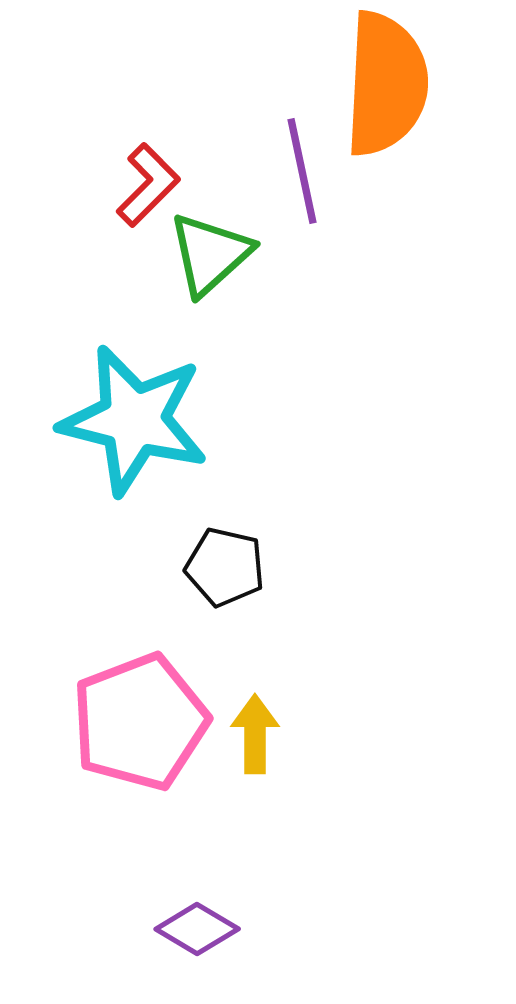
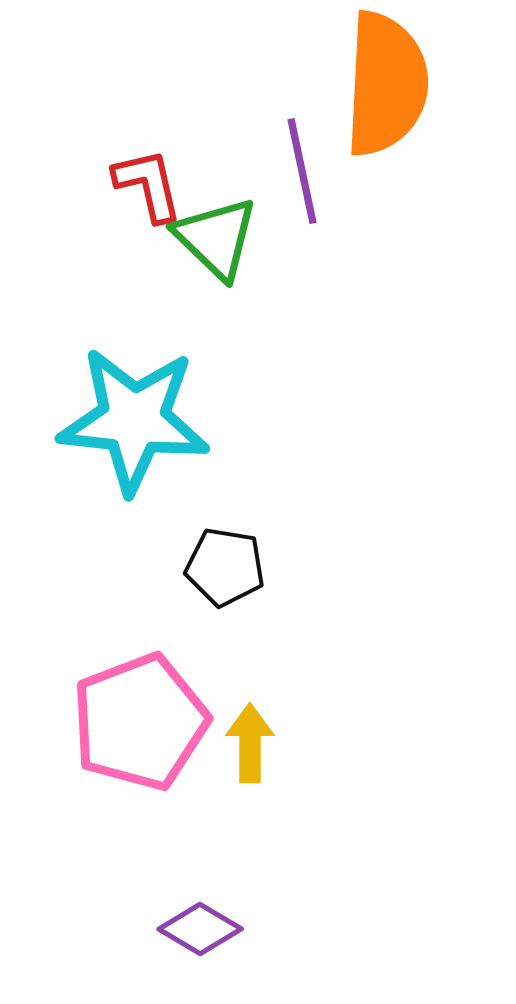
red L-shape: rotated 58 degrees counterclockwise
green triangle: moved 6 px right, 16 px up; rotated 34 degrees counterclockwise
cyan star: rotated 8 degrees counterclockwise
black pentagon: rotated 4 degrees counterclockwise
yellow arrow: moved 5 px left, 9 px down
purple diamond: moved 3 px right
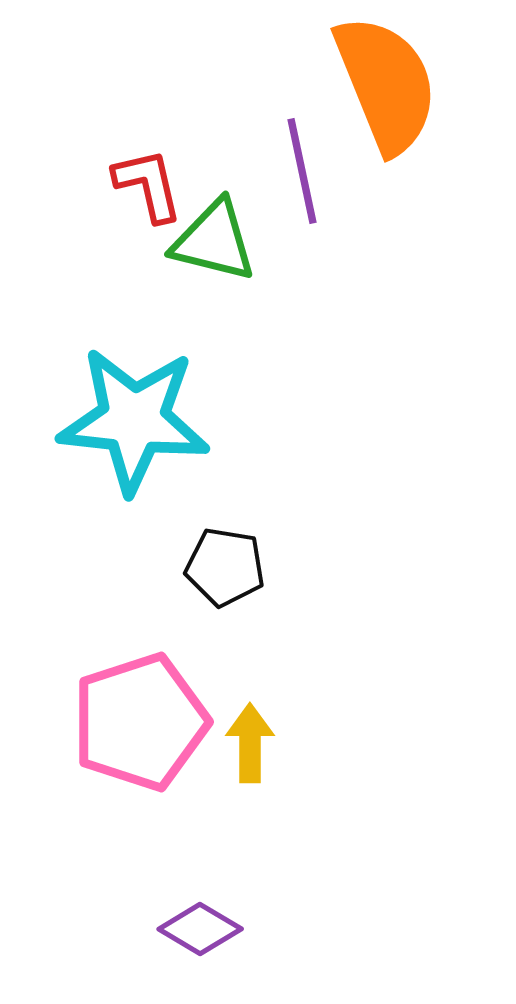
orange semicircle: rotated 25 degrees counterclockwise
green triangle: moved 2 px left, 3 px down; rotated 30 degrees counterclockwise
pink pentagon: rotated 3 degrees clockwise
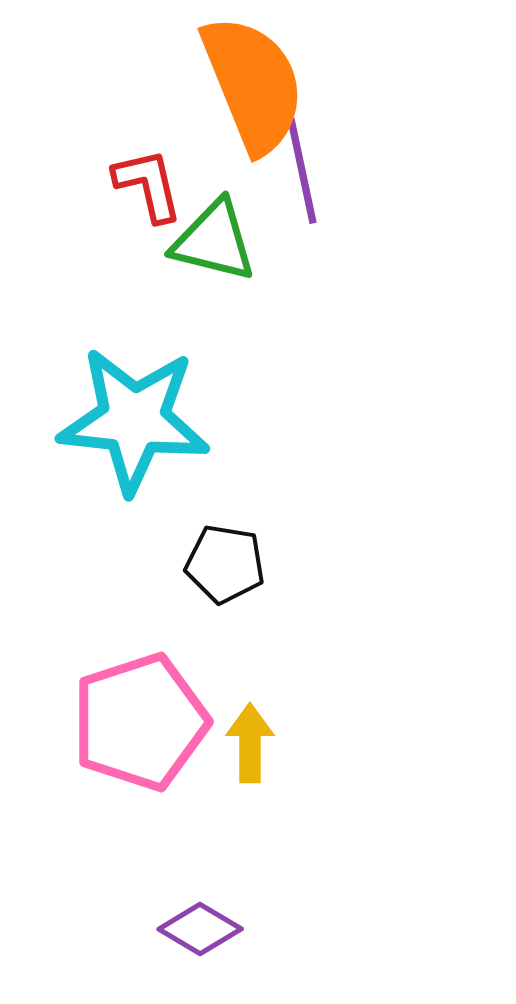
orange semicircle: moved 133 px left
black pentagon: moved 3 px up
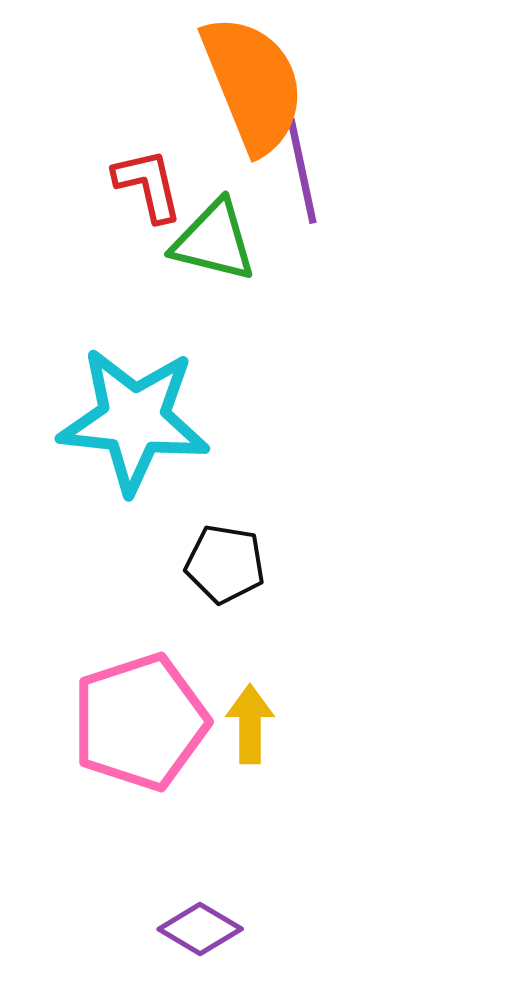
yellow arrow: moved 19 px up
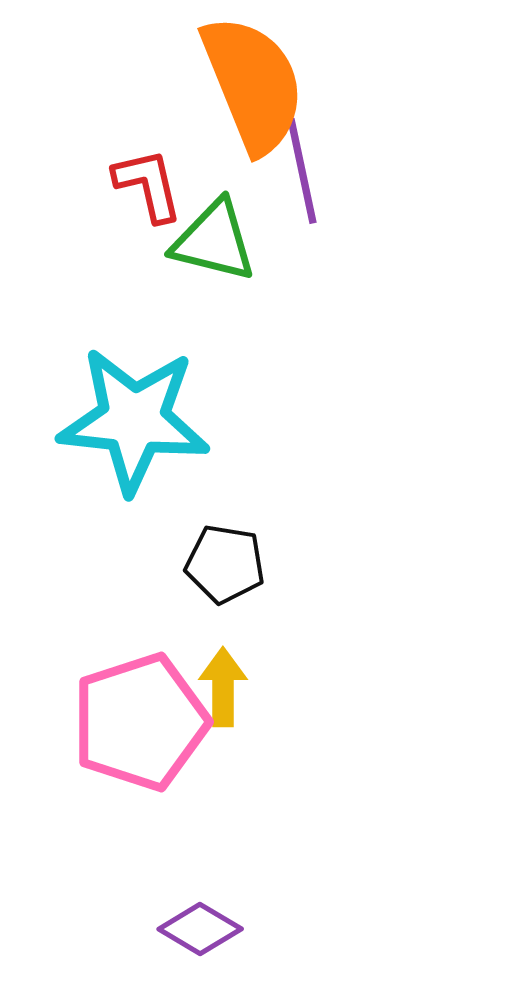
yellow arrow: moved 27 px left, 37 px up
